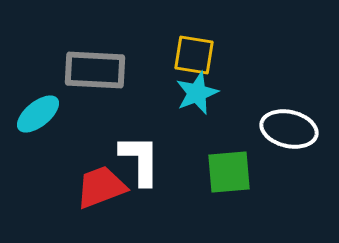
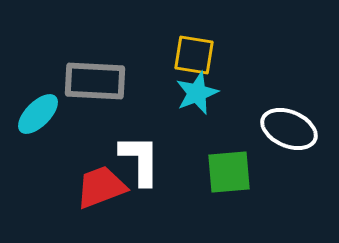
gray rectangle: moved 11 px down
cyan ellipse: rotated 6 degrees counterclockwise
white ellipse: rotated 10 degrees clockwise
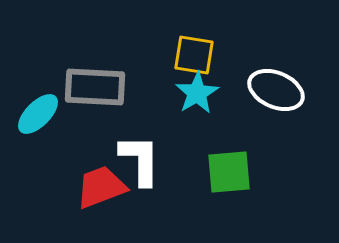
gray rectangle: moved 6 px down
cyan star: rotated 9 degrees counterclockwise
white ellipse: moved 13 px left, 39 px up
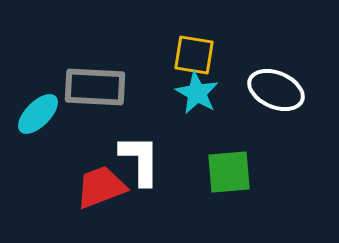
cyan star: rotated 12 degrees counterclockwise
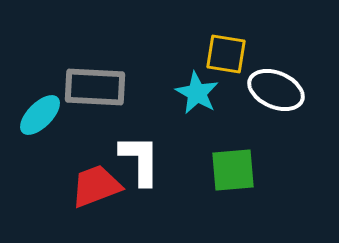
yellow square: moved 32 px right, 1 px up
cyan ellipse: moved 2 px right, 1 px down
green square: moved 4 px right, 2 px up
red trapezoid: moved 5 px left, 1 px up
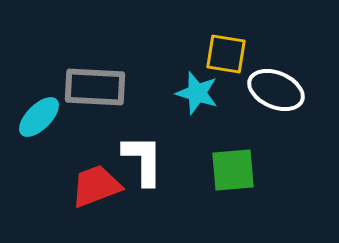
cyan star: rotated 12 degrees counterclockwise
cyan ellipse: moved 1 px left, 2 px down
white L-shape: moved 3 px right
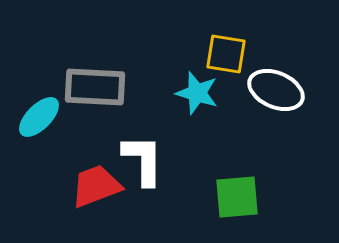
green square: moved 4 px right, 27 px down
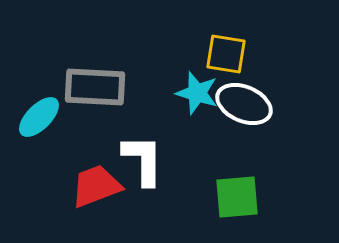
white ellipse: moved 32 px left, 14 px down
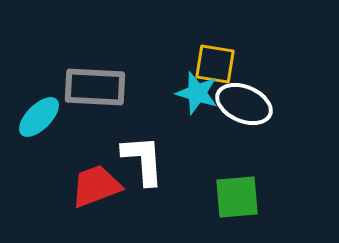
yellow square: moved 11 px left, 10 px down
white L-shape: rotated 4 degrees counterclockwise
